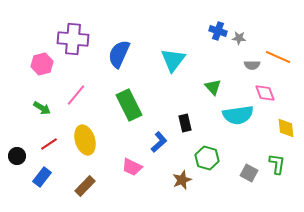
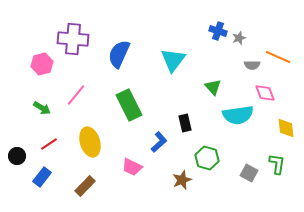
gray star: rotated 24 degrees counterclockwise
yellow ellipse: moved 5 px right, 2 px down
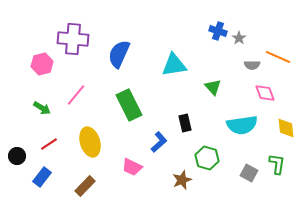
gray star: rotated 16 degrees counterclockwise
cyan triangle: moved 1 px right, 5 px down; rotated 44 degrees clockwise
cyan semicircle: moved 4 px right, 10 px down
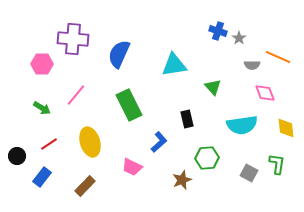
pink hexagon: rotated 15 degrees clockwise
black rectangle: moved 2 px right, 4 px up
green hexagon: rotated 20 degrees counterclockwise
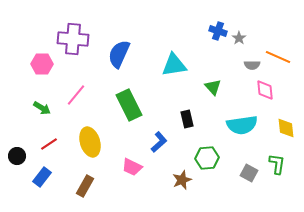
pink diamond: moved 3 px up; rotated 15 degrees clockwise
brown rectangle: rotated 15 degrees counterclockwise
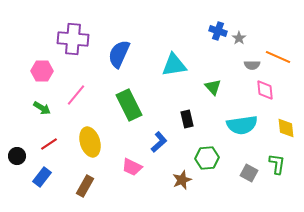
pink hexagon: moved 7 px down
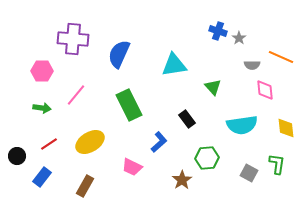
orange line: moved 3 px right
green arrow: rotated 24 degrees counterclockwise
black rectangle: rotated 24 degrees counterclockwise
yellow ellipse: rotated 76 degrees clockwise
brown star: rotated 12 degrees counterclockwise
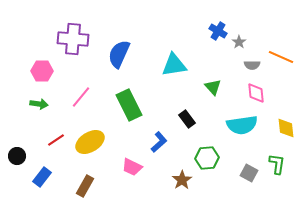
blue cross: rotated 12 degrees clockwise
gray star: moved 4 px down
pink diamond: moved 9 px left, 3 px down
pink line: moved 5 px right, 2 px down
green arrow: moved 3 px left, 4 px up
red line: moved 7 px right, 4 px up
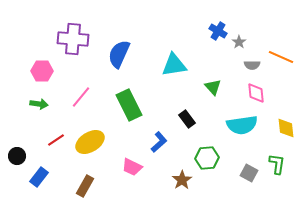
blue rectangle: moved 3 px left
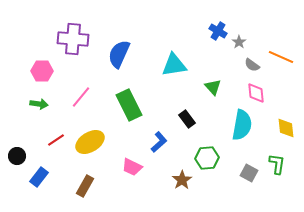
gray semicircle: rotated 35 degrees clockwise
cyan semicircle: rotated 72 degrees counterclockwise
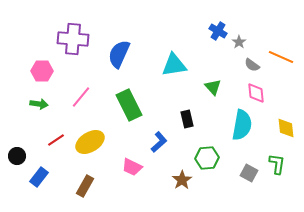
black rectangle: rotated 24 degrees clockwise
